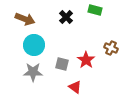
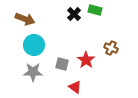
black cross: moved 8 px right, 3 px up
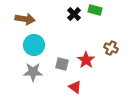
brown arrow: rotated 12 degrees counterclockwise
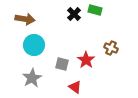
gray star: moved 1 px left, 6 px down; rotated 30 degrees counterclockwise
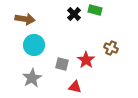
red triangle: rotated 24 degrees counterclockwise
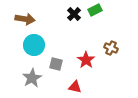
green rectangle: rotated 40 degrees counterclockwise
gray square: moved 6 px left
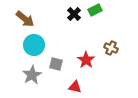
brown arrow: rotated 30 degrees clockwise
gray star: moved 3 px up
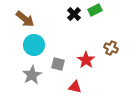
gray square: moved 2 px right
